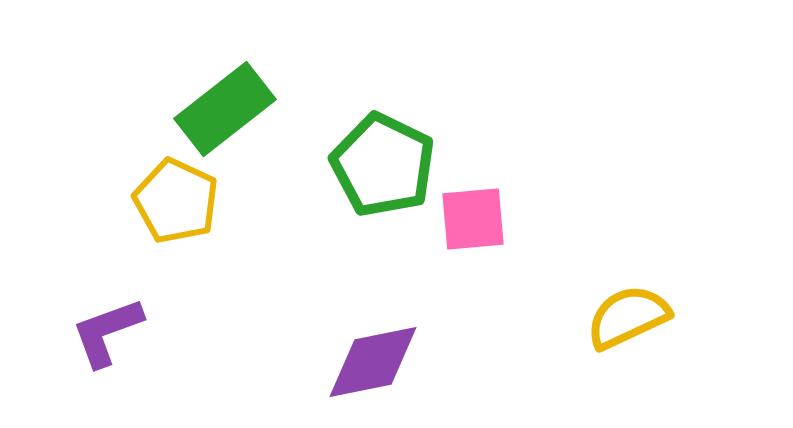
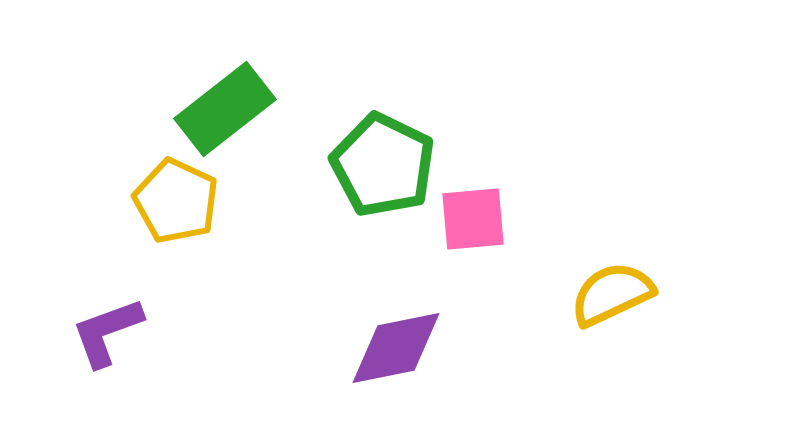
yellow semicircle: moved 16 px left, 23 px up
purple diamond: moved 23 px right, 14 px up
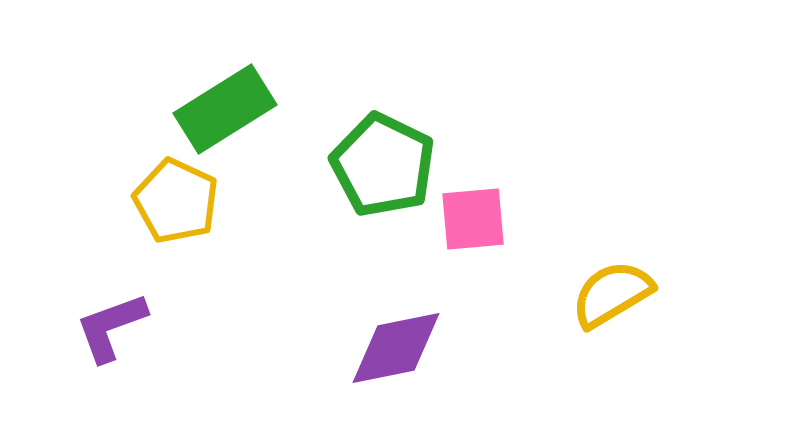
green rectangle: rotated 6 degrees clockwise
yellow semicircle: rotated 6 degrees counterclockwise
purple L-shape: moved 4 px right, 5 px up
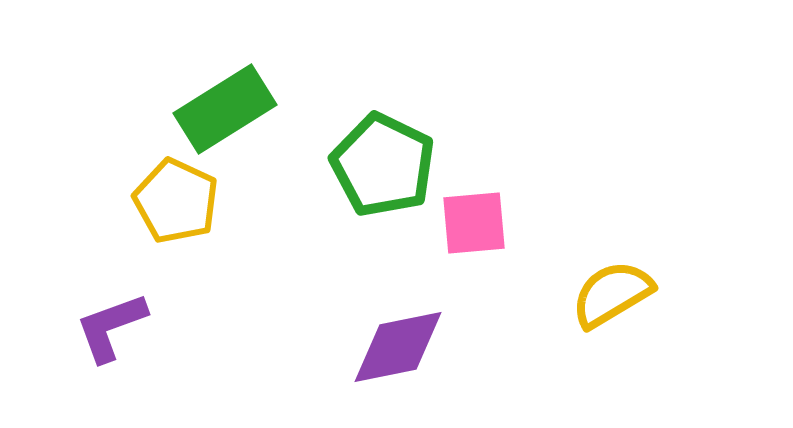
pink square: moved 1 px right, 4 px down
purple diamond: moved 2 px right, 1 px up
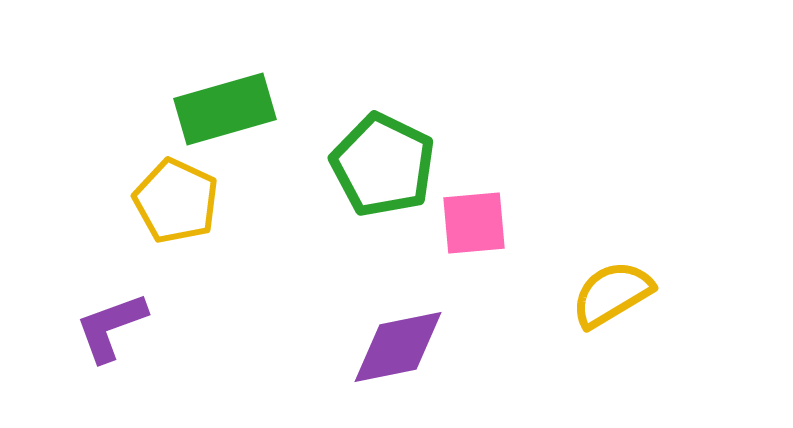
green rectangle: rotated 16 degrees clockwise
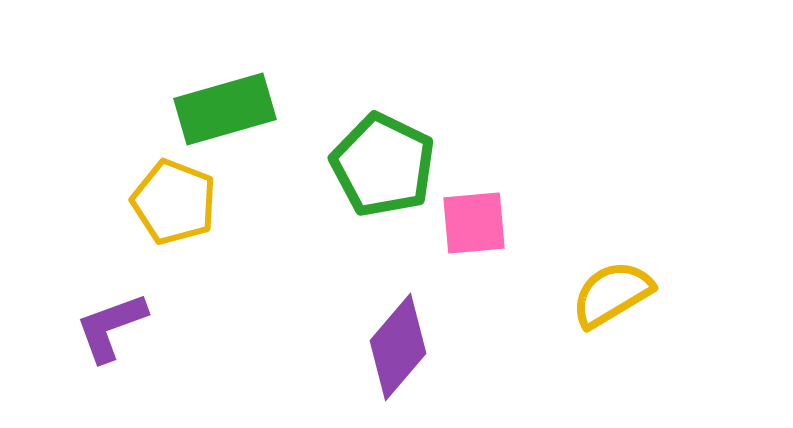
yellow pentagon: moved 2 px left, 1 px down; rotated 4 degrees counterclockwise
purple diamond: rotated 38 degrees counterclockwise
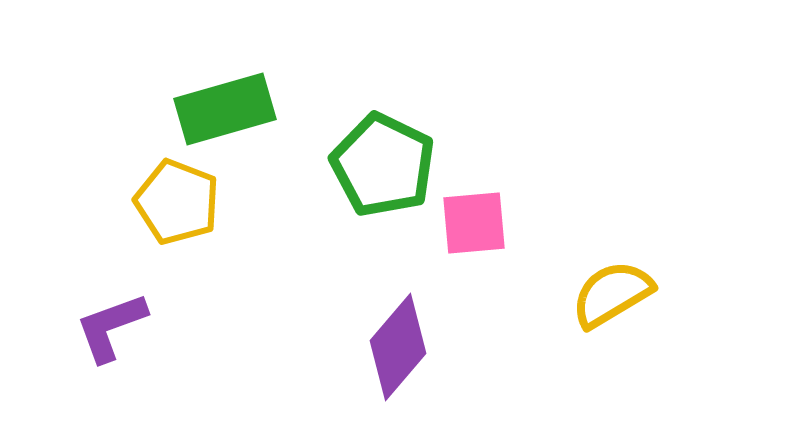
yellow pentagon: moved 3 px right
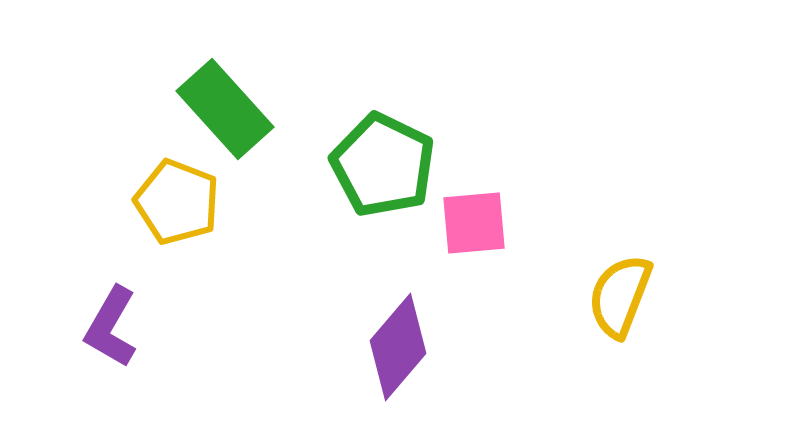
green rectangle: rotated 64 degrees clockwise
yellow semicircle: moved 8 px right, 2 px down; rotated 38 degrees counterclockwise
purple L-shape: rotated 40 degrees counterclockwise
